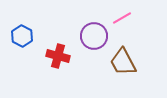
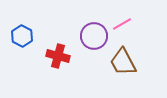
pink line: moved 6 px down
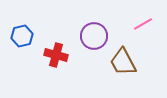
pink line: moved 21 px right
blue hexagon: rotated 20 degrees clockwise
red cross: moved 2 px left, 1 px up
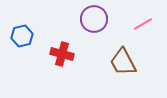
purple circle: moved 17 px up
red cross: moved 6 px right, 1 px up
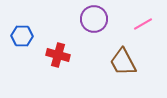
blue hexagon: rotated 15 degrees clockwise
red cross: moved 4 px left, 1 px down
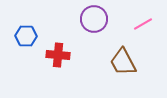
blue hexagon: moved 4 px right
red cross: rotated 10 degrees counterclockwise
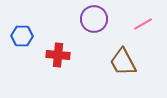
blue hexagon: moved 4 px left
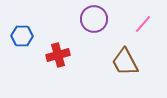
pink line: rotated 18 degrees counterclockwise
red cross: rotated 20 degrees counterclockwise
brown trapezoid: moved 2 px right
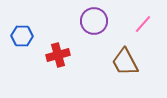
purple circle: moved 2 px down
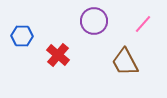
red cross: rotated 35 degrees counterclockwise
